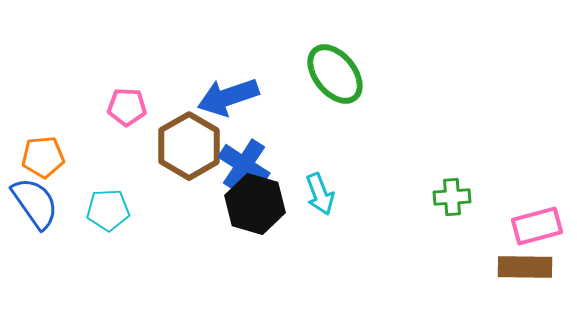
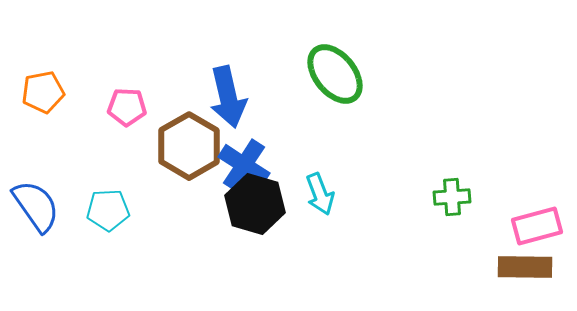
blue arrow: rotated 84 degrees counterclockwise
orange pentagon: moved 65 px up; rotated 6 degrees counterclockwise
blue semicircle: moved 1 px right, 3 px down
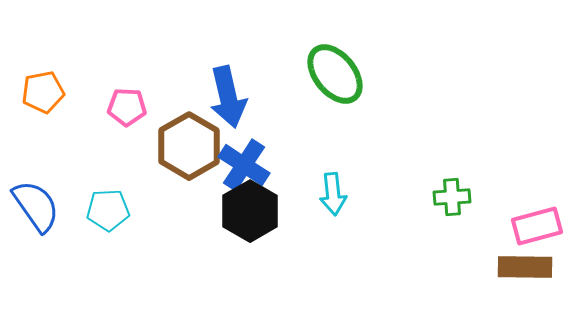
cyan arrow: moved 13 px right; rotated 15 degrees clockwise
black hexagon: moved 5 px left, 7 px down; rotated 14 degrees clockwise
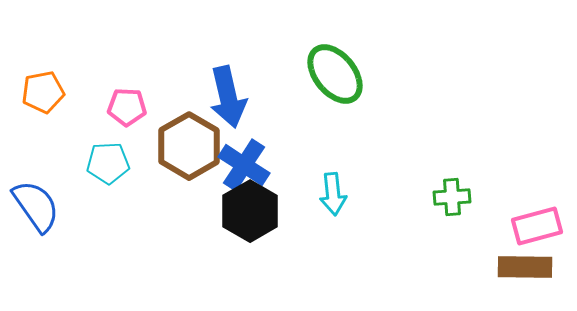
cyan pentagon: moved 47 px up
